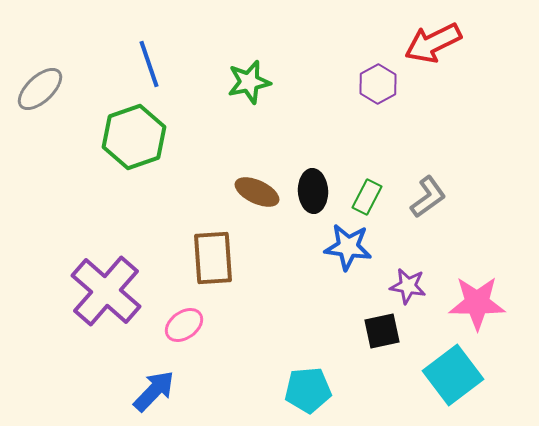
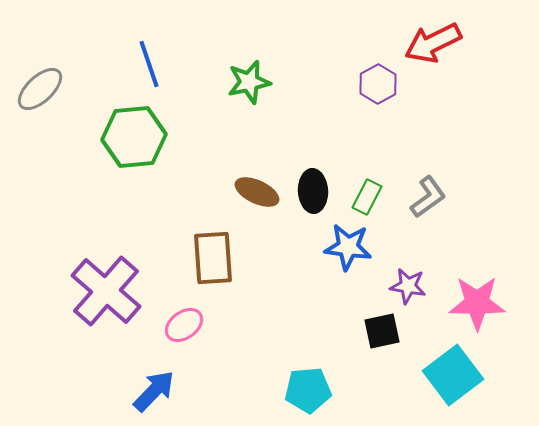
green hexagon: rotated 14 degrees clockwise
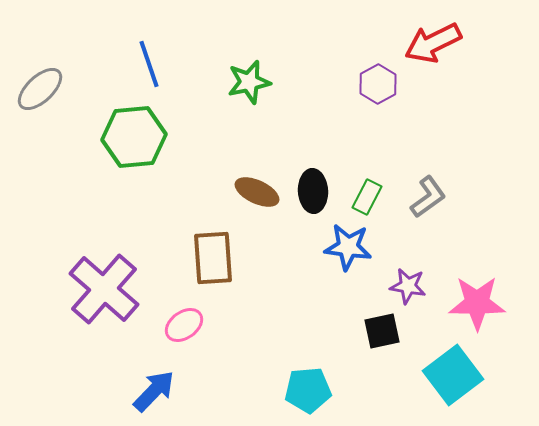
purple cross: moved 2 px left, 2 px up
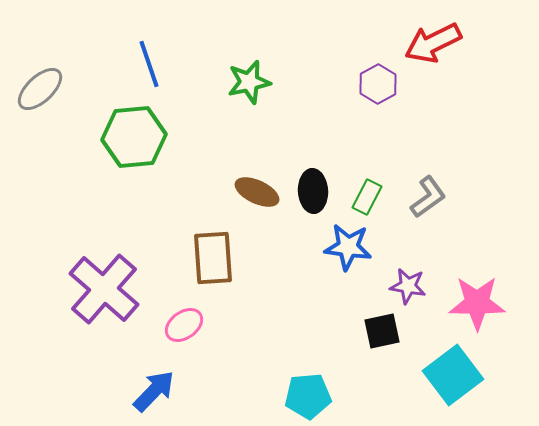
cyan pentagon: moved 6 px down
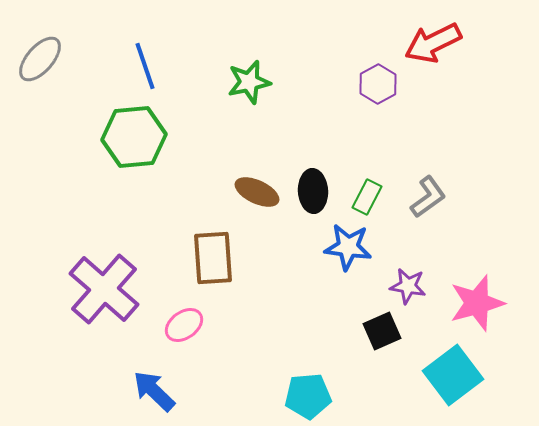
blue line: moved 4 px left, 2 px down
gray ellipse: moved 30 px up; rotated 6 degrees counterclockwise
pink star: rotated 16 degrees counterclockwise
black square: rotated 12 degrees counterclockwise
blue arrow: rotated 90 degrees counterclockwise
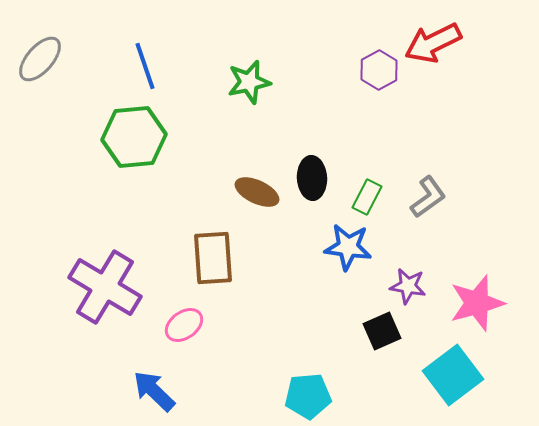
purple hexagon: moved 1 px right, 14 px up
black ellipse: moved 1 px left, 13 px up
purple cross: moved 1 px right, 2 px up; rotated 10 degrees counterclockwise
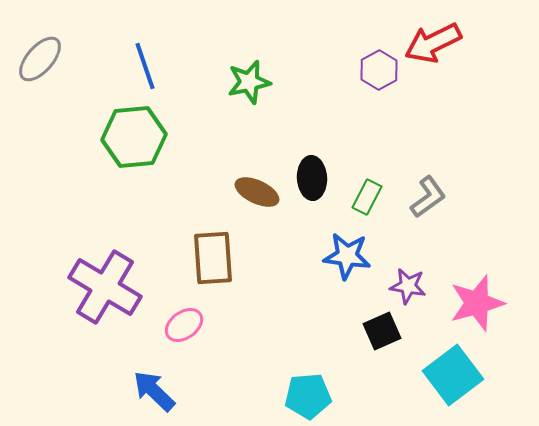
blue star: moved 1 px left, 9 px down
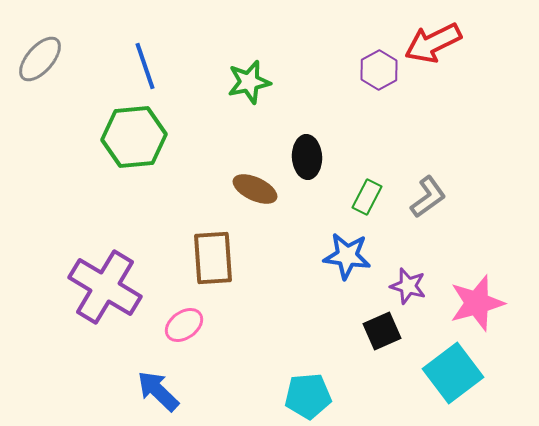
black ellipse: moved 5 px left, 21 px up
brown ellipse: moved 2 px left, 3 px up
purple star: rotated 6 degrees clockwise
cyan square: moved 2 px up
blue arrow: moved 4 px right
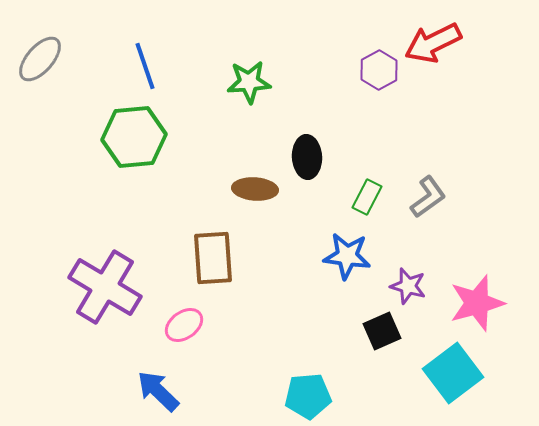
green star: rotated 9 degrees clockwise
brown ellipse: rotated 21 degrees counterclockwise
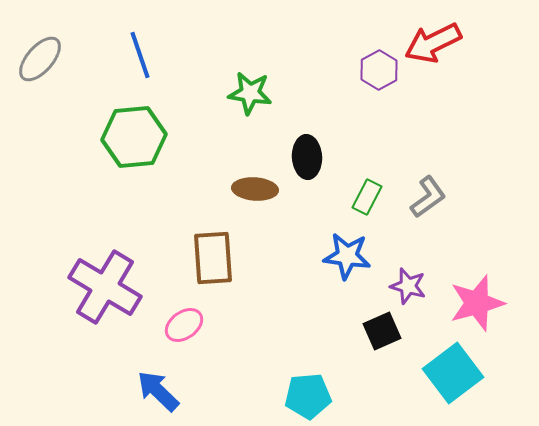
blue line: moved 5 px left, 11 px up
green star: moved 1 px right, 11 px down; rotated 12 degrees clockwise
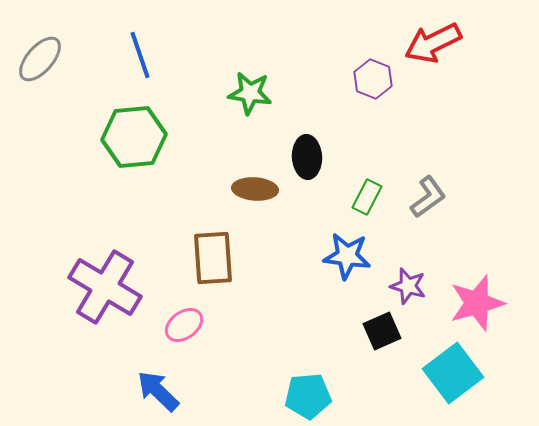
purple hexagon: moved 6 px left, 9 px down; rotated 9 degrees counterclockwise
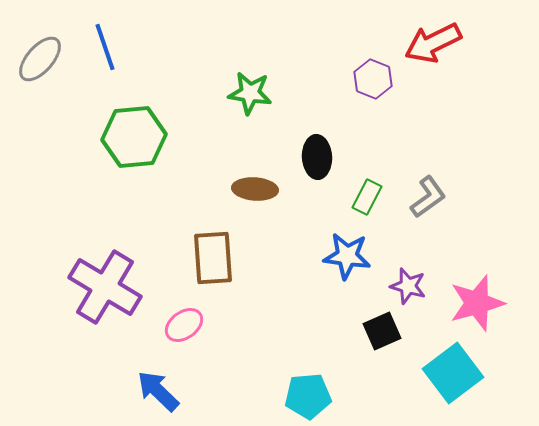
blue line: moved 35 px left, 8 px up
black ellipse: moved 10 px right
